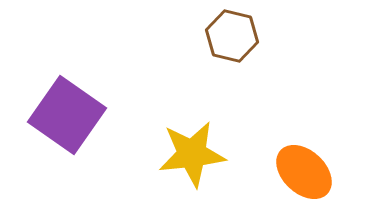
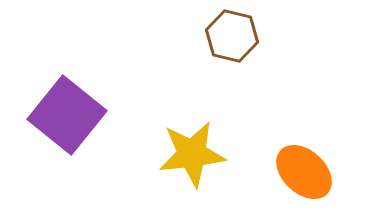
purple square: rotated 4 degrees clockwise
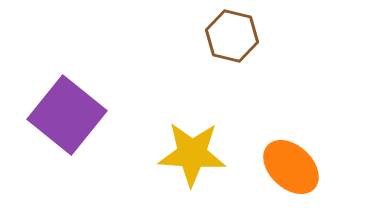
yellow star: rotated 10 degrees clockwise
orange ellipse: moved 13 px left, 5 px up
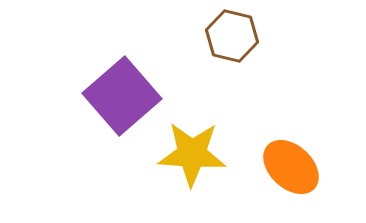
purple square: moved 55 px right, 19 px up; rotated 10 degrees clockwise
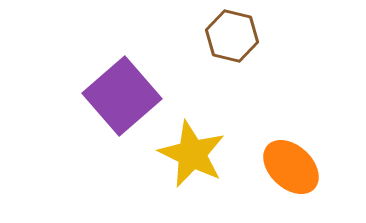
yellow star: rotated 22 degrees clockwise
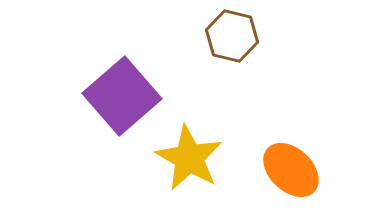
yellow star: moved 3 px left, 4 px down; rotated 4 degrees clockwise
orange ellipse: moved 3 px down
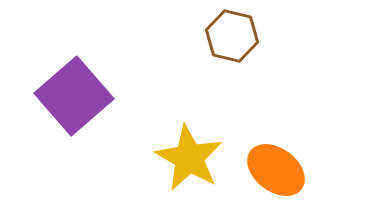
purple square: moved 48 px left
orange ellipse: moved 15 px left; rotated 6 degrees counterclockwise
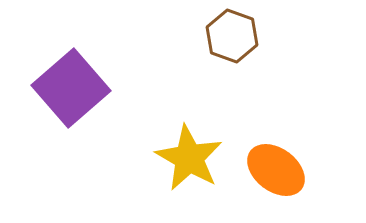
brown hexagon: rotated 6 degrees clockwise
purple square: moved 3 px left, 8 px up
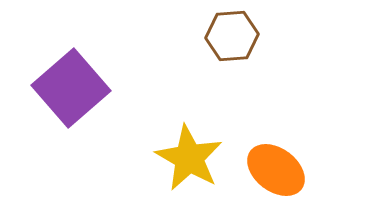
brown hexagon: rotated 24 degrees counterclockwise
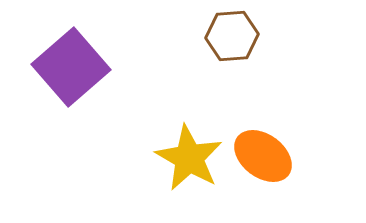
purple square: moved 21 px up
orange ellipse: moved 13 px left, 14 px up
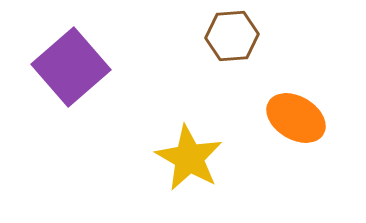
orange ellipse: moved 33 px right, 38 px up; rotated 6 degrees counterclockwise
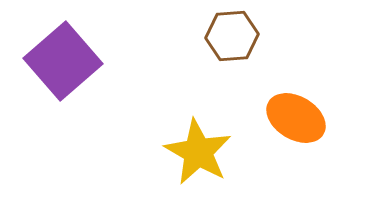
purple square: moved 8 px left, 6 px up
yellow star: moved 9 px right, 6 px up
